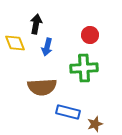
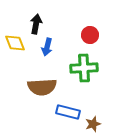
brown star: moved 2 px left
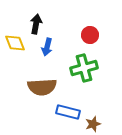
green cross: rotated 12 degrees counterclockwise
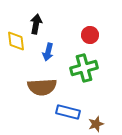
yellow diamond: moved 1 px right, 2 px up; rotated 15 degrees clockwise
blue arrow: moved 1 px right, 5 px down
brown star: moved 3 px right
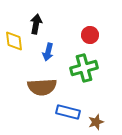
yellow diamond: moved 2 px left
brown star: moved 2 px up
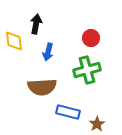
red circle: moved 1 px right, 3 px down
green cross: moved 3 px right, 2 px down
brown star: moved 1 px right, 2 px down; rotated 14 degrees counterclockwise
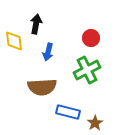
green cross: rotated 12 degrees counterclockwise
brown star: moved 2 px left, 1 px up
